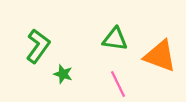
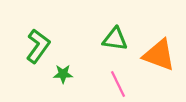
orange triangle: moved 1 px left, 1 px up
green star: rotated 18 degrees counterclockwise
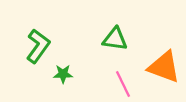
orange triangle: moved 5 px right, 12 px down
pink line: moved 5 px right
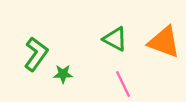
green triangle: rotated 20 degrees clockwise
green L-shape: moved 2 px left, 8 px down
orange triangle: moved 25 px up
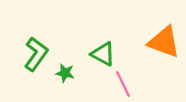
green triangle: moved 12 px left, 15 px down
green star: moved 2 px right, 1 px up; rotated 12 degrees clockwise
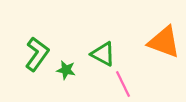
green L-shape: moved 1 px right
green star: moved 1 px right, 3 px up
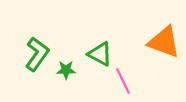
green triangle: moved 3 px left
green star: rotated 12 degrees counterclockwise
pink line: moved 3 px up
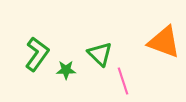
green triangle: rotated 16 degrees clockwise
pink line: rotated 8 degrees clockwise
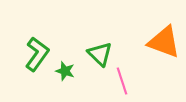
green star: moved 1 px left, 1 px down; rotated 18 degrees clockwise
pink line: moved 1 px left
